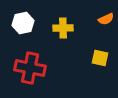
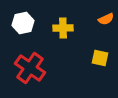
red cross: rotated 24 degrees clockwise
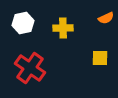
orange semicircle: moved 1 px up
yellow square: rotated 12 degrees counterclockwise
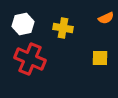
white hexagon: moved 1 px down
yellow cross: rotated 12 degrees clockwise
red cross: moved 9 px up; rotated 12 degrees counterclockwise
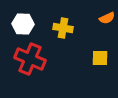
orange semicircle: moved 1 px right
white hexagon: rotated 15 degrees clockwise
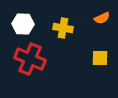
orange semicircle: moved 5 px left
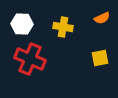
white hexagon: moved 1 px left
yellow cross: moved 1 px up
yellow square: rotated 12 degrees counterclockwise
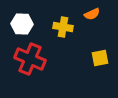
orange semicircle: moved 10 px left, 4 px up
